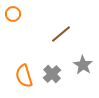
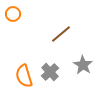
gray cross: moved 2 px left, 2 px up
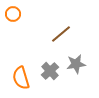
gray star: moved 7 px left, 1 px up; rotated 30 degrees clockwise
gray cross: moved 1 px up
orange semicircle: moved 3 px left, 2 px down
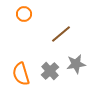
orange circle: moved 11 px right
orange semicircle: moved 4 px up
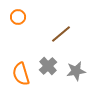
orange circle: moved 6 px left, 3 px down
gray star: moved 7 px down
gray cross: moved 2 px left, 5 px up
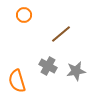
orange circle: moved 6 px right, 2 px up
gray cross: rotated 18 degrees counterclockwise
orange semicircle: moved 4 px left, 7 px down
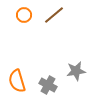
brown line: moved 7 px left, 19 px up
gray cross: moved 19 px down
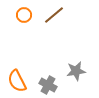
orange semicircle: rotated 10 degrees counterclockwise
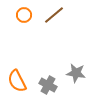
gray star: moved 2 px down; rotated 18 degrees clockwise
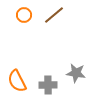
gray cross: rotated 30 degrees counterclockwise
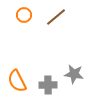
brown line: moved 2 px right, 2 px down
gray star: moved 2 px left, 1 px down
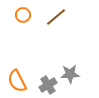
orange circle: moved 1 px left
gray star: moved 4 px left; rotated 12 degrees counterclockwise
gray cross: rotated 30 degrees counterclockwise
